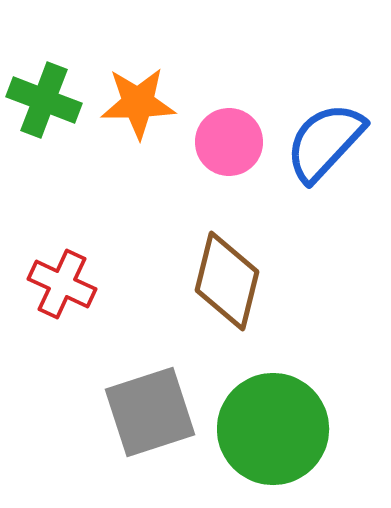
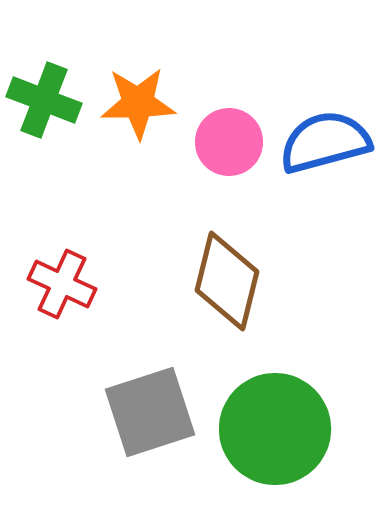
blue semicircle: rotated 32 degrees clockwise
green circle: moved 2 px right
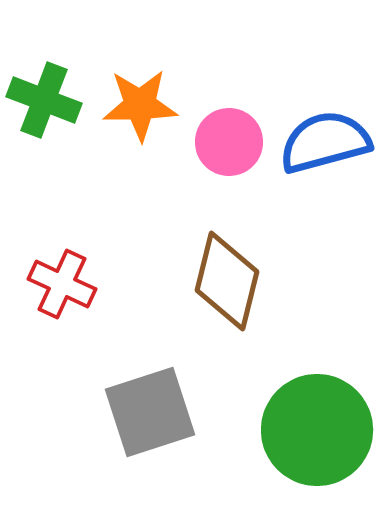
orange star: moved 2 px right, 2 px down
green circle: moved 42 px right, 1 px down
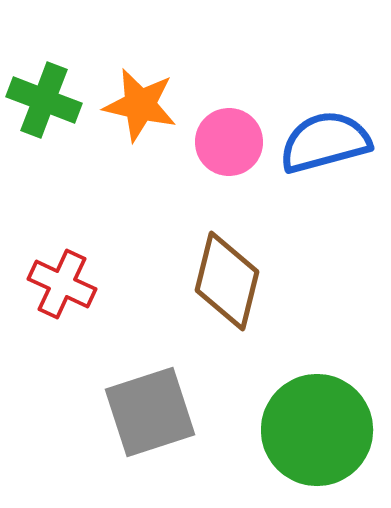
orange star: rotated 14 degrees clockwise
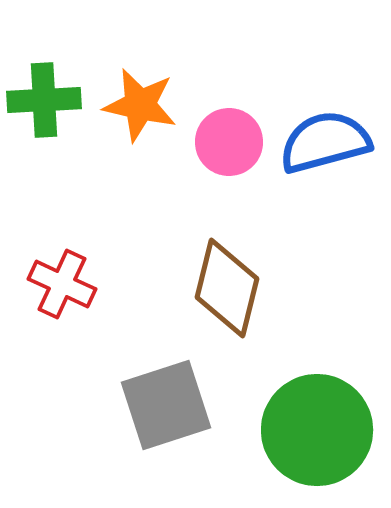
green cross: rotated 24 degrees counterclockwise
brown diamond: moved 7 px down
gray square: moved 16 px right, 7 px up
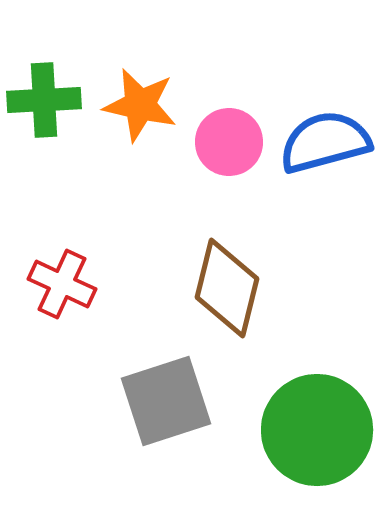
gray square: moved 4 px up
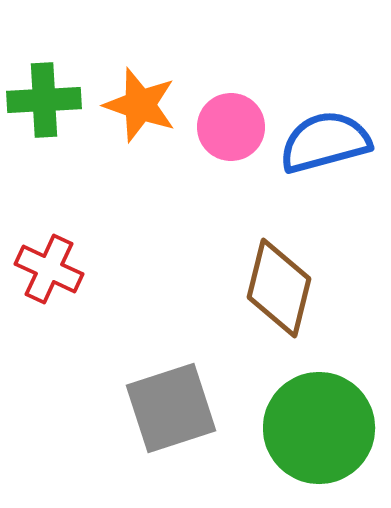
orange star: rotated 6 degrees clockwise
pink circle: moved 2 px right, 15 px up
red cross: moved 13 px left, 15 px up
brown diamond: moved 52 px right
gray square: moved 5 px right, 7 px down
green circle: moved 2 px right, 2 px up
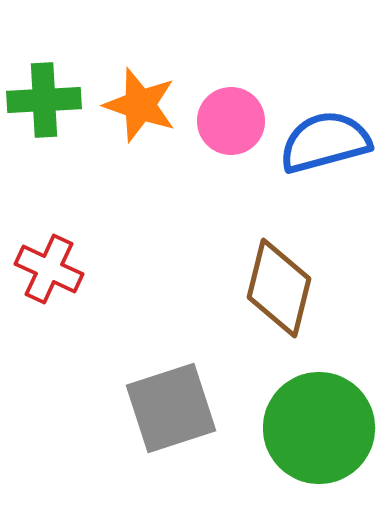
pink circle: moved 6 px up
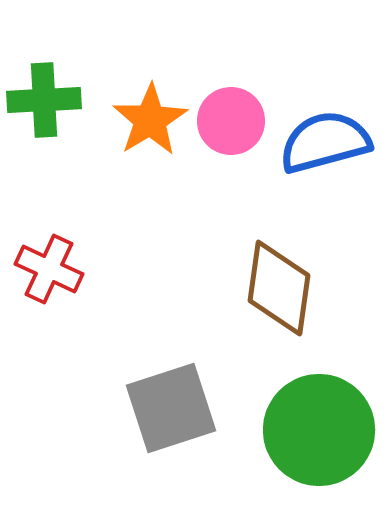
orange star: moved 10 px right, 15 px down; rotated 22 degrees clockwise
brown diamond: rotated 6 degrees counterclockwise
green circle: moved 2 px down
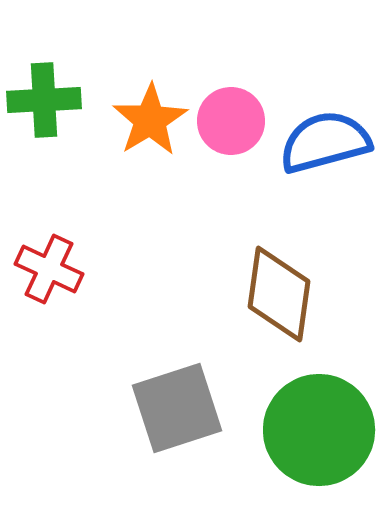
brown diamond: moved 6 px down
gray square: moved 6 px right
